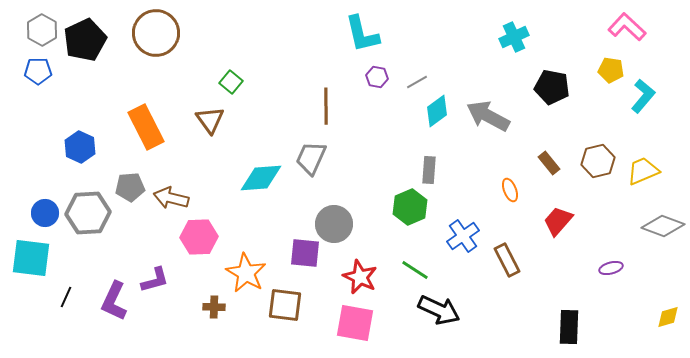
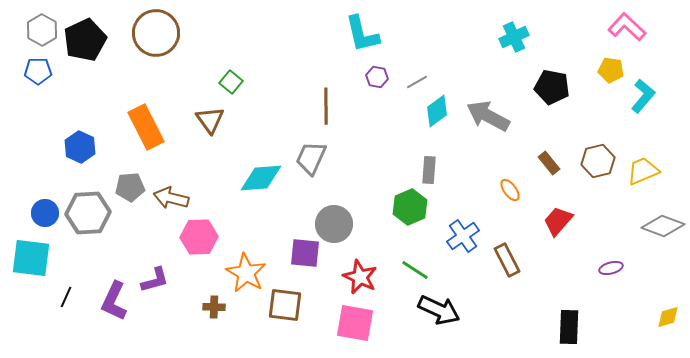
orange ellipse at (510, 190): rotated 15 degrees counterclockwise
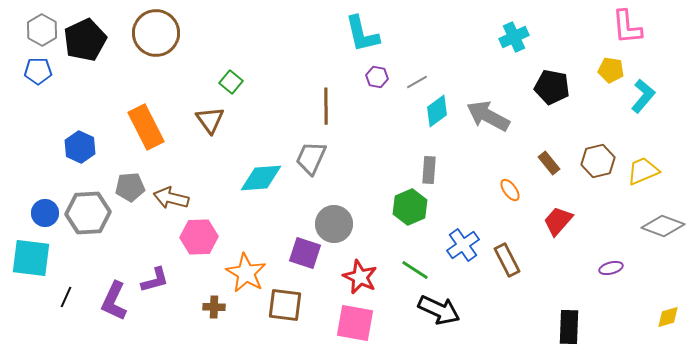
pink L-shape at (627, 27): rotated 138 degrees counterclockwise
blue cross at (463, 236): moved 9 px down
purple square at (305, 253): rotated 12 degrees clockwise
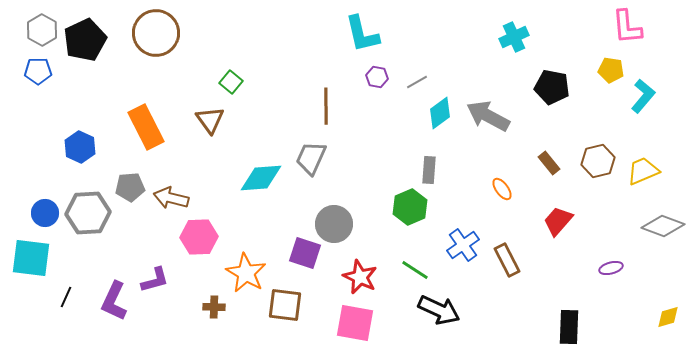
cyan diamond at (437, 111): moved 3 px right, 2 px down
orange ellipse at (510, 190): moved 8 px left, 1 px up
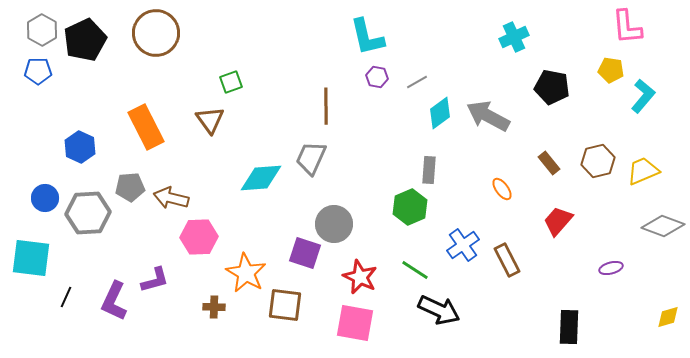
cyan L-shape at (362, 34): moved 5 px right, 3 px down
green square at (231, 82): rotated 30 degrees clockwise
blue circle at (45, 213): moved 15 px up
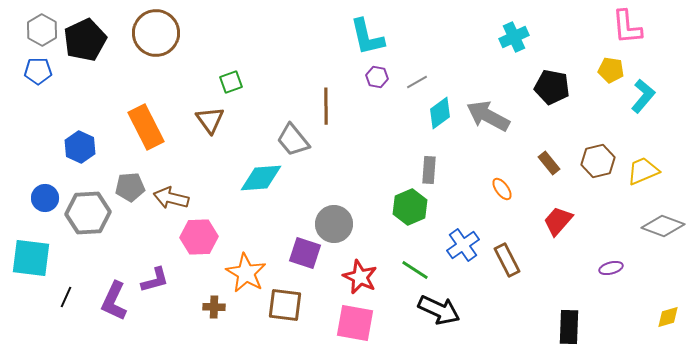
gray trapezoid at (311, 158): moved 18 px left, 18 px up; rotated 63 degrees counterclockwise
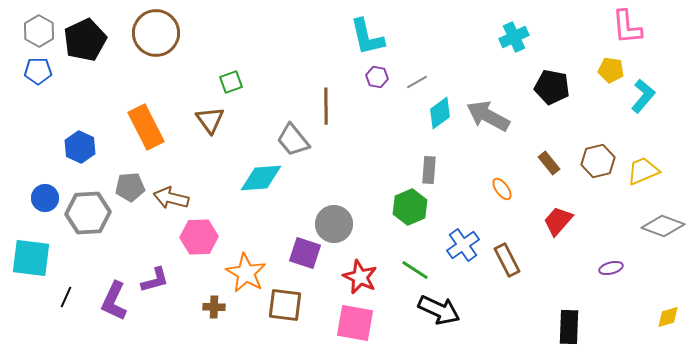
gray hexagon at (42, 30): moved 3 px left, 1 px down
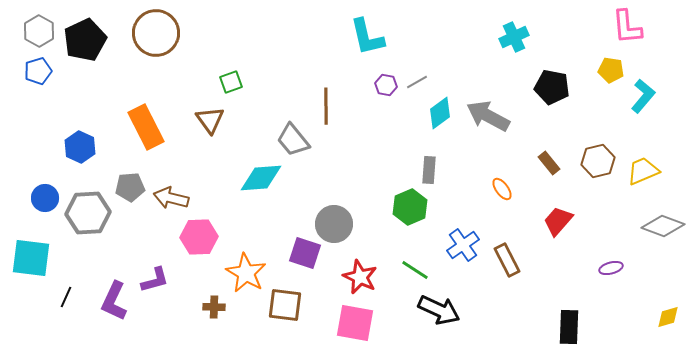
blue pentagon at (38, 71): rotated 16 degrees counterclockwise
purple hexagon at (377, 77): moved 9 px right, 8 px down
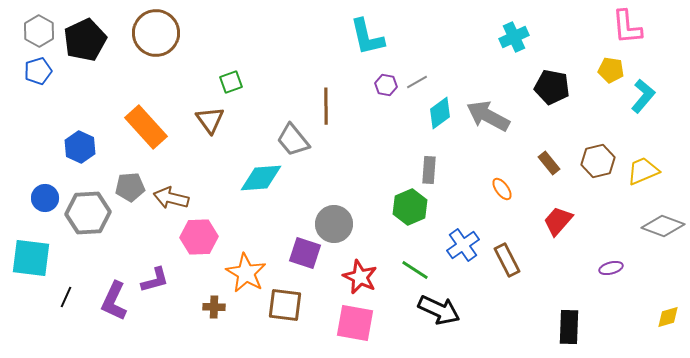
orange rectangle at (146, 127): rotated 15 degrees counterclockwise
